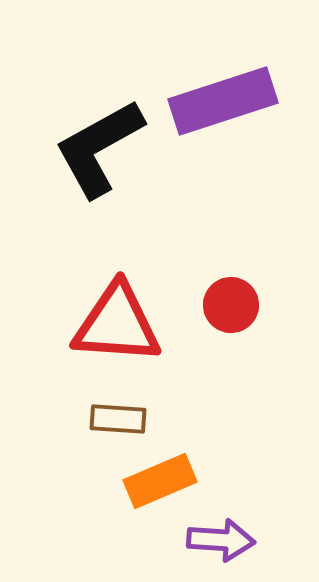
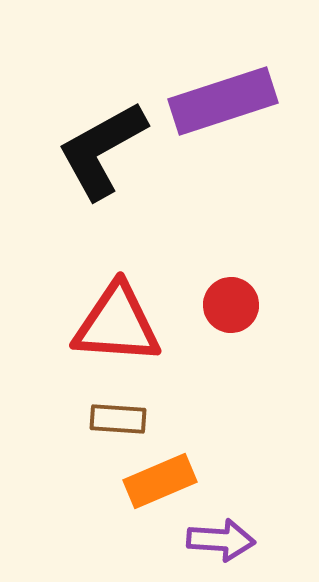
black L-shape: moved 3 px right, 2 px down
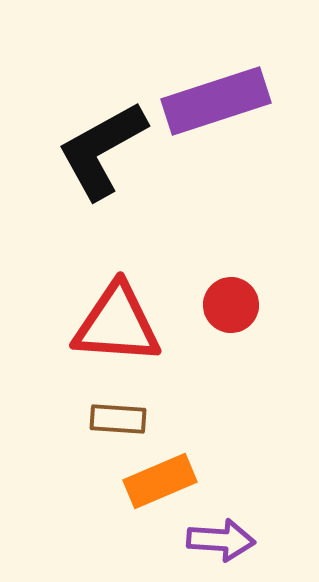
purple rectangle: moved 7 px left
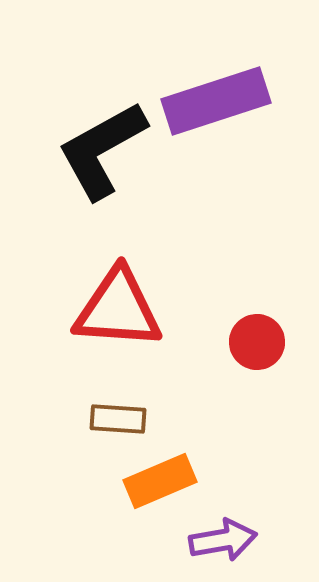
red circle: moved 26 px right, 37 px down
red triangle: moved 1 px right, 15 px up
purple arrow: moved 2 px right; rotated 14 degrees counterclockwise
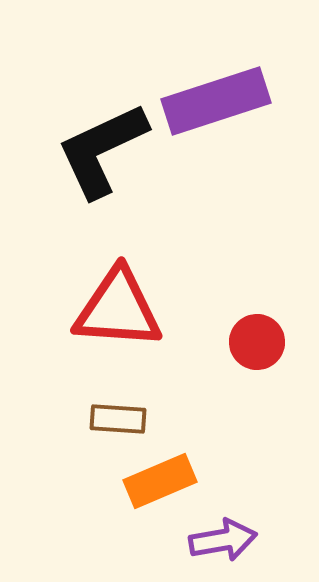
black L-shape: rotated 4 degrees clockwise
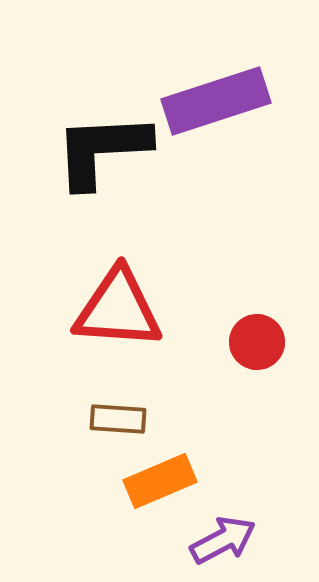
black L-shape: rotated 22 degrees clockwise
purple arrow: rotated 18 degrees counterclockwise
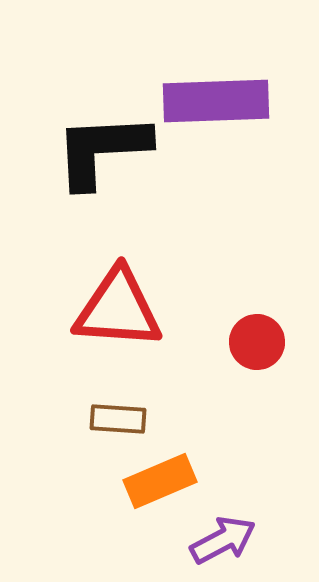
purple rectangle: rotated 16 degrees clockwise
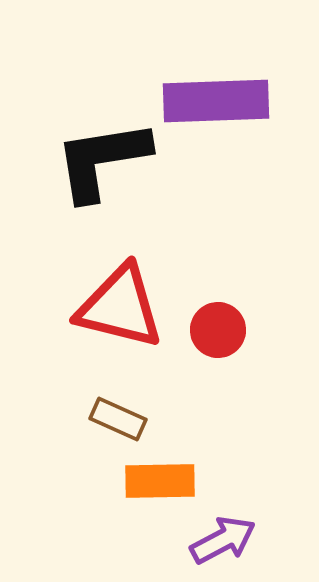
black L-shape: moved 10 px down; rotated 6 degrees counterclockwise
red triangle: moved 2 px right, 2 px up; rotated 10 degrees clockwise
red circle: moved 39 px left, 12 px up
brown rectangle: rotated 20 degrees clockwise
orange rectangle: rotated 22 degrees clockwise
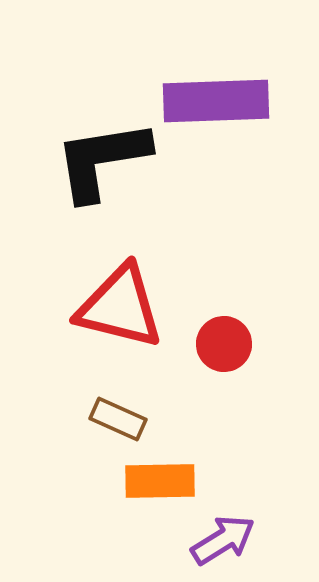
red circle: moved 6 px right, 14 px down
purple arrow: rotated 4 degrees counterclockwise
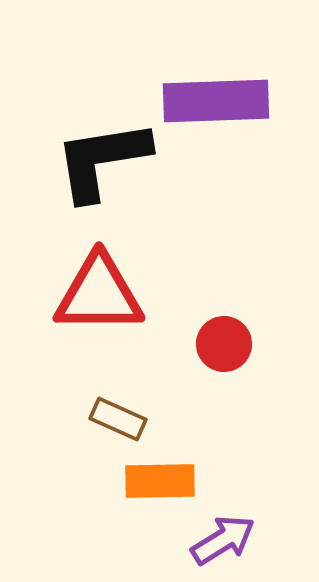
red triangle: moved 21 px left, 13 px up; rotated 14 degrees counterclockwise
